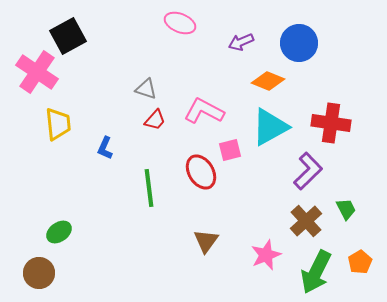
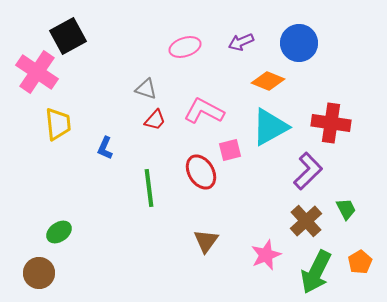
pink ellipse: moved 5 px right, 24 px down; rotated 40 degrees counterclockwise
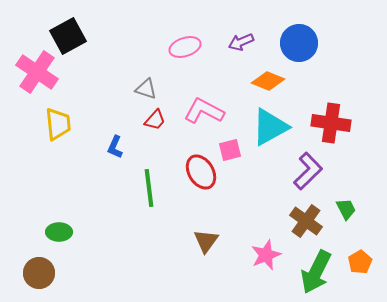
blue L-shape: moved 10 px right, 1 px up
brown cross: rotated 12 degrees counterclockwise
green ellipse: rotated 35 degrees clockwise
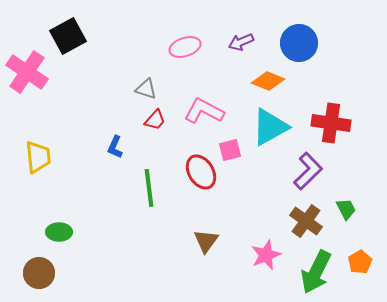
pink cross: moved 10 px left
yellow trapezoid: moved 20 px left, 33 px down
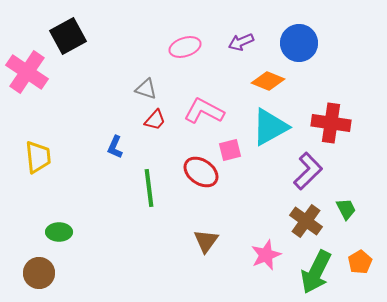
red ellipse: rotated 24 degrees counterclockwise
